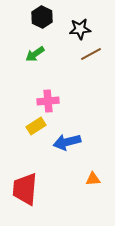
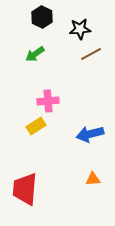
blue arrow: moved 23 px right, 8 px up
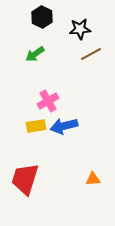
pink cross: rotated 25 degrees counterclockwise
yellow rectangle: rotated 24 degrees clockwise
blue arrow: moved 26 px left, 8 px up
red trapezoid: moved 10 px up; rotated 12 degrees clockwise
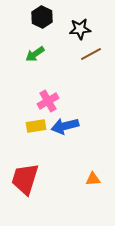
blue arrow: moved 1 px right
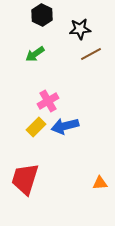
black hexagon: moved 2 px up
yellow rectangle: moved 1 px down; rotated 36 degrees counterclockwise
orange triangle: moved 7 px right, 4 px down
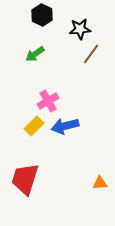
brown line: rotated 25 degrees counterclockwise
yellow rectangle: moved 2 px left, 1 px up
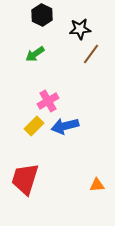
orange triangle: moved 3 px left, 2 px down
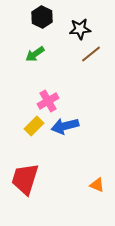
black hexagon: moved 2 px down
brown line: rotated 15 degrees clockwise
orange triangle: rotated 28 degrees clockwise
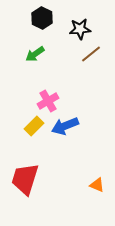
black hexagon: moved 1 px down
blue arrow: rotated 8 degrees counterclockwise
